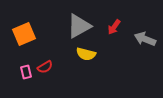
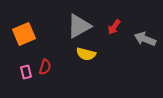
red semicircle: rotated 42 degrees counterclockwise
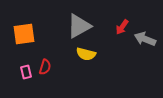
red arrow: moved 8 px right
orange square: rotated 15 degrees clockwise
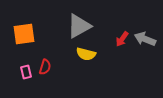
red arrow: moved 12 px down
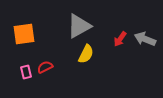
red arrow: moved 2 px left
yellow semicircle: rotated 78 degrees counterclockwise
red semicircle: rotated 133 degrees counterclockwise
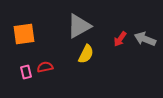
red semicircle: rotated 14 degrees clockwise
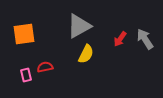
gray arrow: rotated 35 degrees clockwise
pink rectangle: moved 3 px down
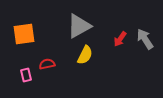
yellow semicircle: moved 1 px left, 1 px down
red semicircle: moved 2 px right, 3 px up
